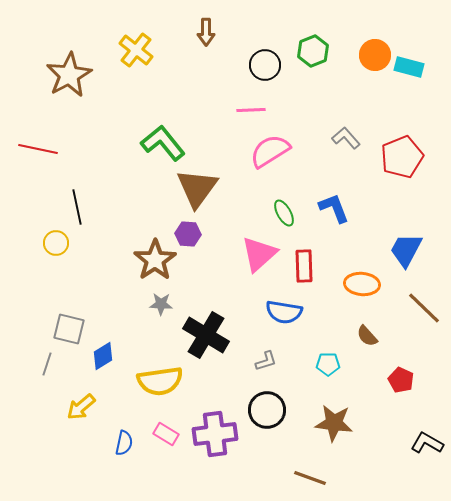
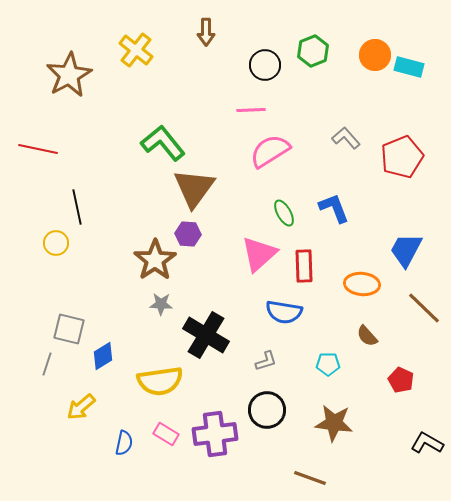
brown triangle at (197, 188): moved 3 px left
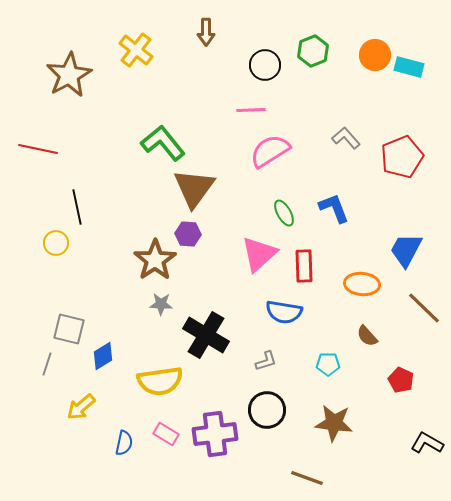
brown line at (310, 478): moved 3 px left
